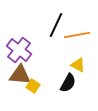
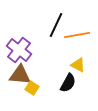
yellow square: moved 1 px left, 2 px down
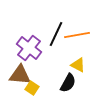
black line: moved 9 px down
purple cross: moved 10 px right, 2 px up
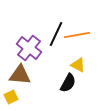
yellow square: moved 21 px left, 9 px down; rotated 32 degrees clockwise
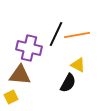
purple cross: rotated 25 degrees counterclockwise
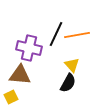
yellow triangle: moved 6 px left; rotated 21 degrees clockwise
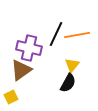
yellow triangle: rotated 21 degrees clockwise
brown triangle: moved 1 px right, 5 px up; rotated 40 degrees counterclockwise
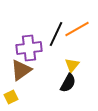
orange line: moved 6 px up; rotated 20 degrees counterclockwise
purple cross: rotated 20 degrees counterclockwise
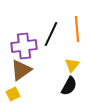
orange line: rotated 65 degrees counterclockwise
black line: moved 5 px left
purple cross: moved 5 px left, 2 px up
black semicircle: moved 1 px right, 3 px down
yellow square: moved 2 px right, 3 px up
